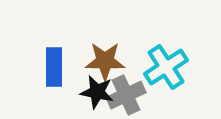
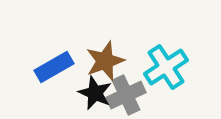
brown star: rotated 21 degrees counterclockwise
blue rectangle: rotated 60 degrees clockwise
black star: moved 2 px left, 1 px down; rotated 12 degrees clockwise
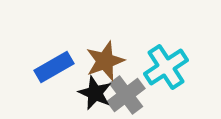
gray cross: rotated 12 degrees counterclockwise
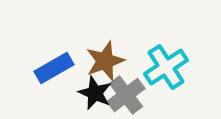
blue rectangle: moved 1 px down
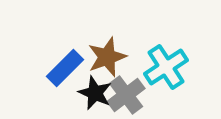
brown star: moved 2 px right, 4 px up
blue rectangle: moved 11 px right; rotated 15 degrees counterclockwise
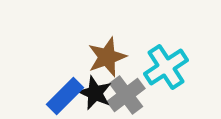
blue rectangle: moved 28 px down
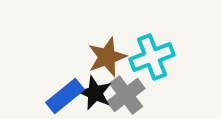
cyan cross: moved 14 px left, 10 px up; rotated 12 degrees clockwise
blue rectangle: rotated 6 degrees clockwise
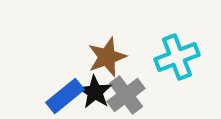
cyan cross: moved 25 px right
black star: moved 1 px up; rotated 8 degrees clockwise
